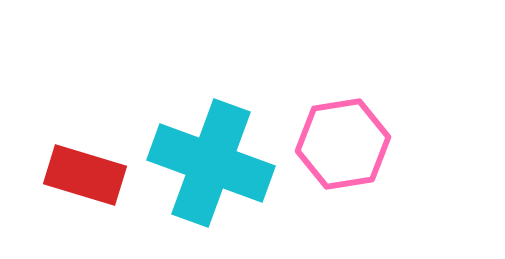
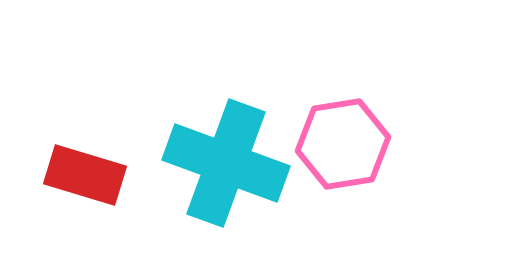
cyan cross: moved 15 px right
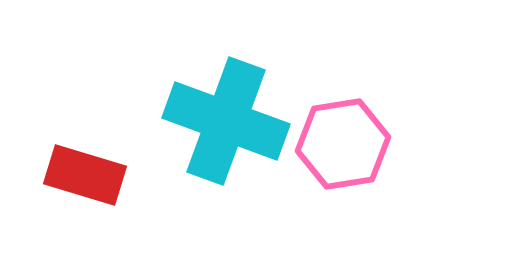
cyan cross: moved 42 px up
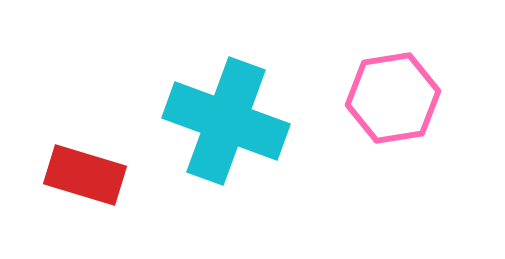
pink hexagon: moved 50 px right, 46 px up
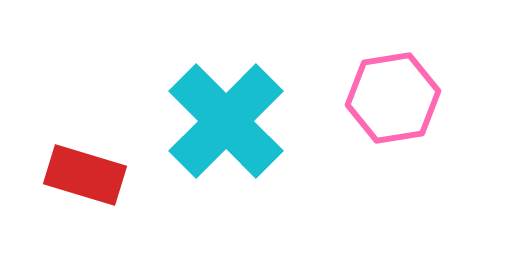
cyan cross: rotated 25 degrees clockwise
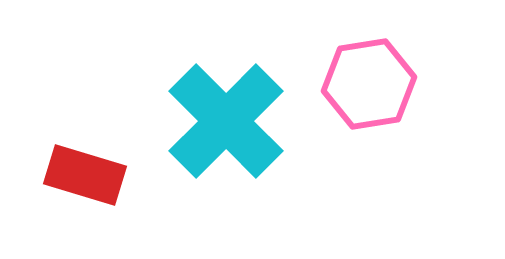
pink hexagon: moved 24 px left, 14 px up
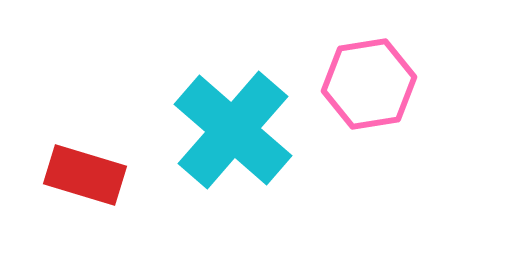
cyan cross: moved 7 px right, 9 px down; rotated 4 degrees counterclockwise
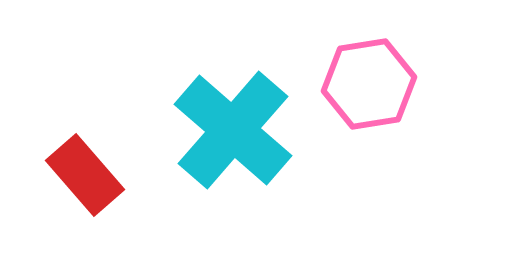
red rectangle: rotated 32 degrees clockwise
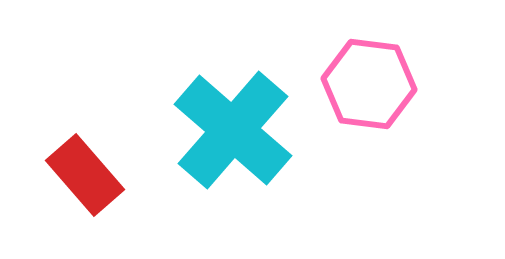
pink hexagon: rotated 16 degrees clockwise
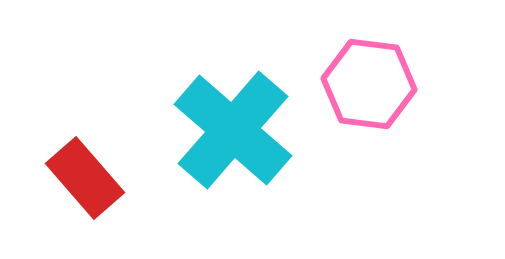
red rectangle: moved 3 px down
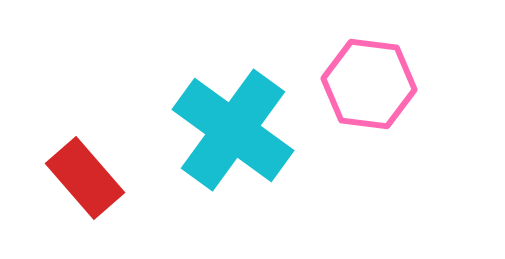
cyan cross: rotated 5 degrees counterclockwise
